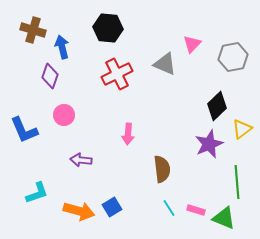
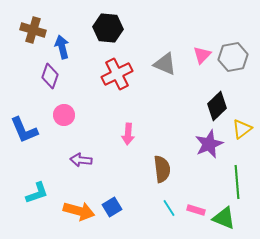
pink triangle: moved 10 px right, 11 px down
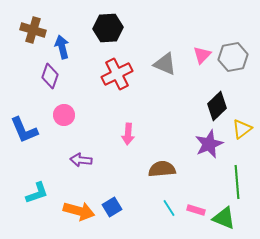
black hexagon: rotated 8 degrees counterclockwise
brown semicircle: rotated 88 degrees counterclockwise
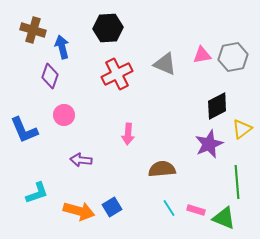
pink triangle: rotated 36 degrees clockwise
black diamond: rotated 16 degrees clockwise
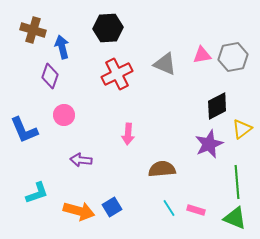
green triangle: moved 11 px right
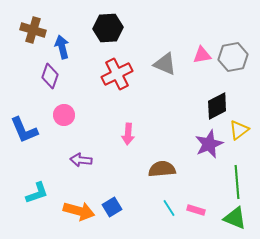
yellow triangle: moved 3 px left, 1 px down
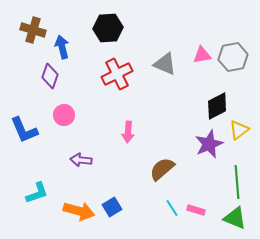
pink arrow: moved 2 px up
brown semicircle: rotated 36 degrees counterclockwise
cyan line: moved 3 px right
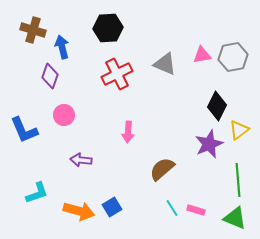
black diamond: rotated 36 degrees counterclockwise
green line: moved 1 px right, 2 px up
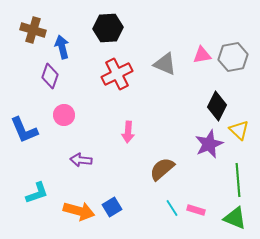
yellow triangle: rotated 40 degrees counterclockwise
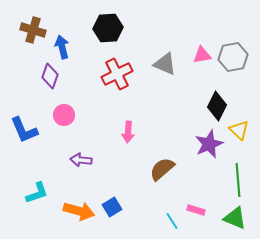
cyan line: moved 13 px down
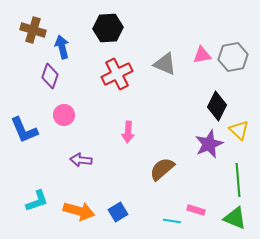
cyan L-shape: moved 8 px down
blue square: moved 6 px right, 5 px down
cyan line: rotated 48 degrees counterclockwise
